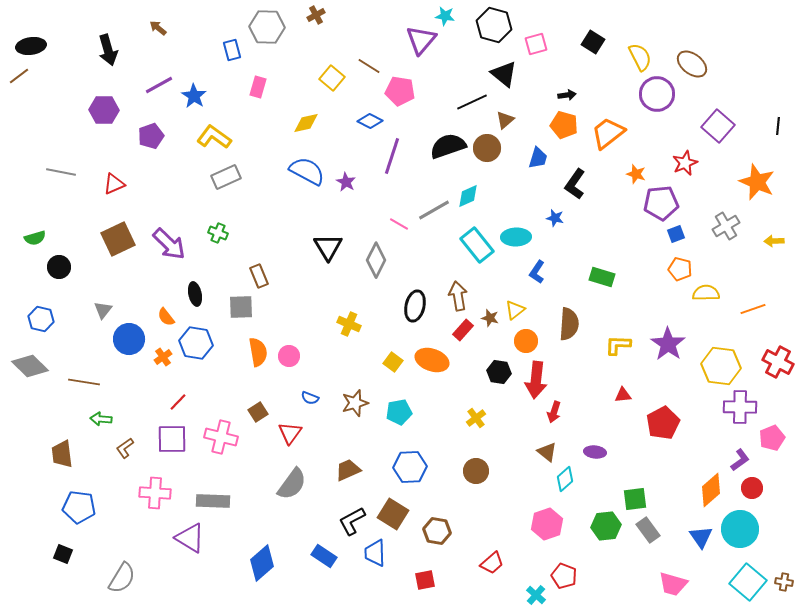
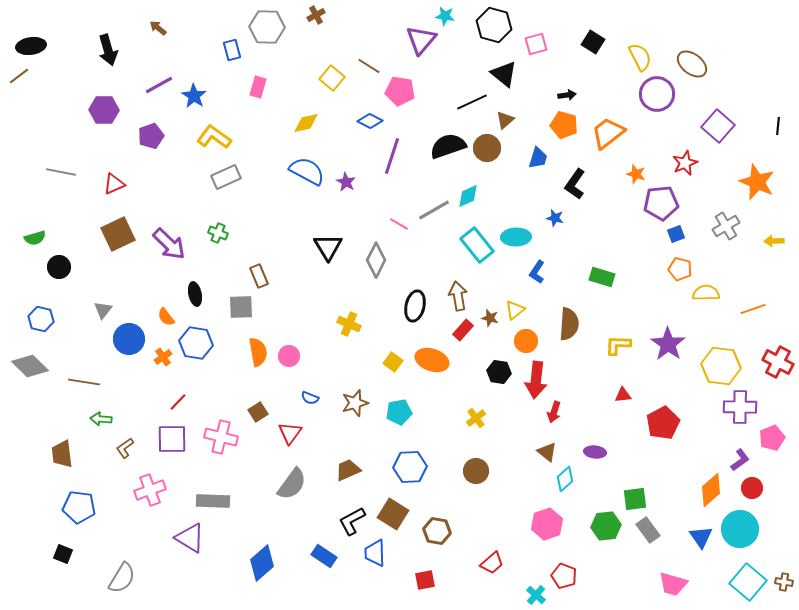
brown square at (118, 239): moved 5 px up
pink cross at (155, 493): moved 5 px left, 3 px up; rotated 24 degrees counterclockwise
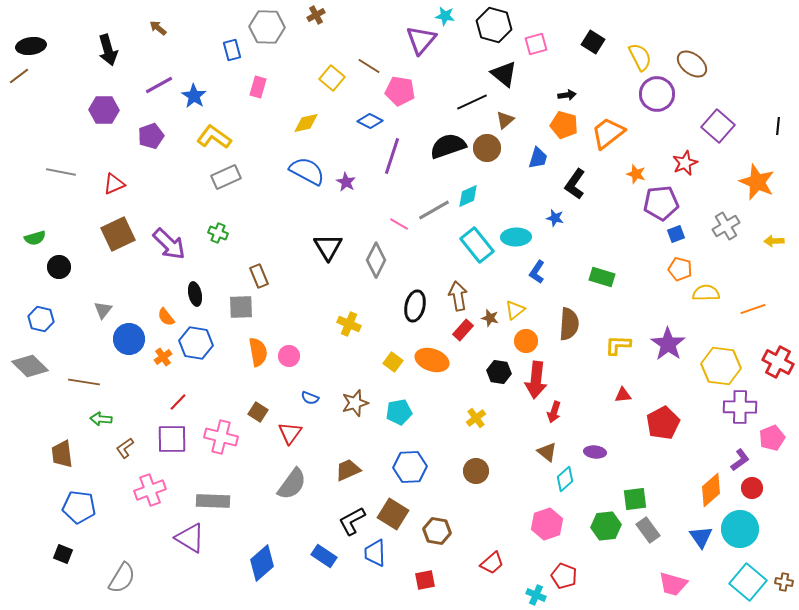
brown square at (258, 412): rotated 24 degrees counterclockwise
cyan cross at (536, 595): rotated 18 degrees counterclockwise
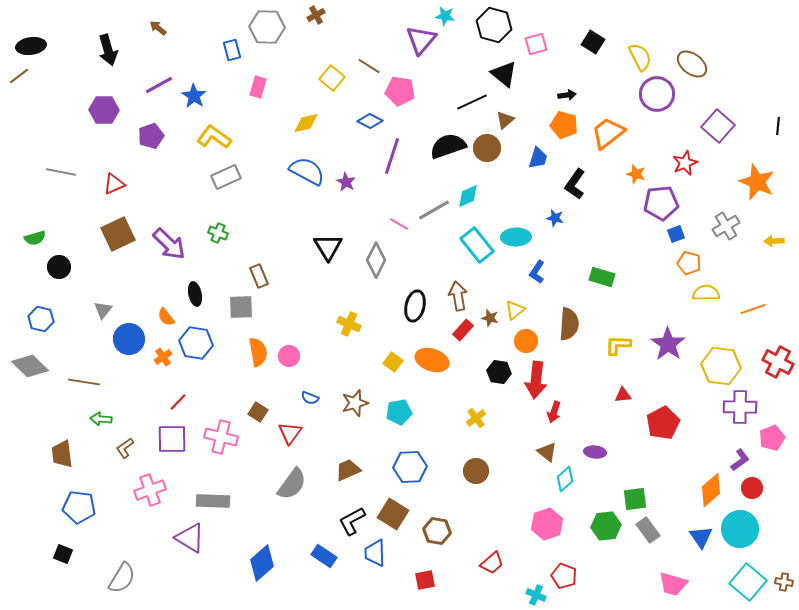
orange pentagon at (680, 269): moved 9 px right, 6 px up
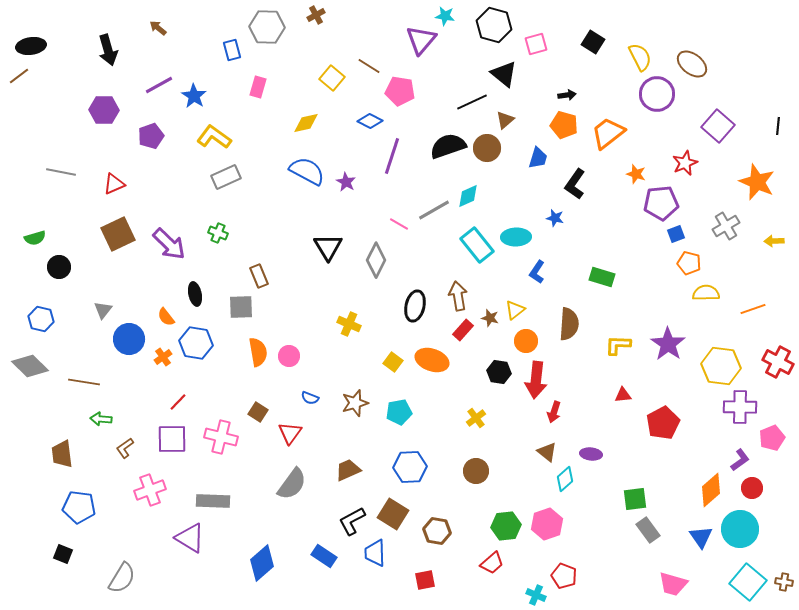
purple ellipse at (595, 452): moved 4 px left, 2 px down
green hexagon at (606, 526): moved 100 px left
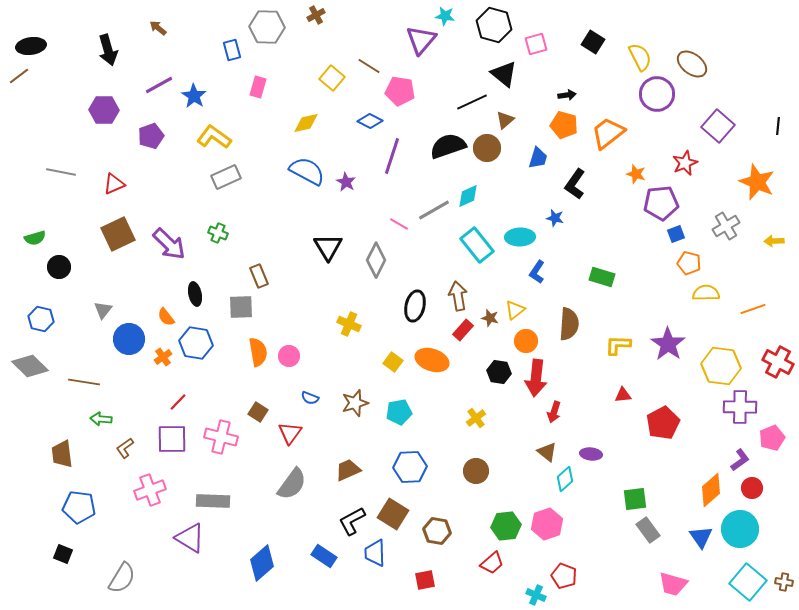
cyan ellipse at (516, 237): moved 4 px right
red arrow at (536, 380): moved 2 px up
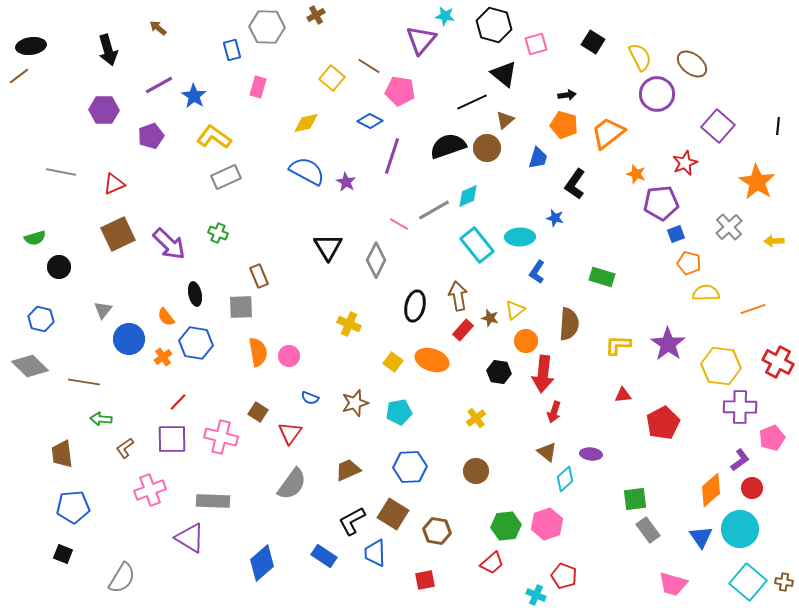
orange star at (757, 182): rotated 9 degrees clockwise
gray cross at (726, 226): moved 3 px right, 1 px down; rotated 12 degrees counterclockwise
red arrow at (536, 378): moved 7 px right, 4 px up
blue pentagon at (79, 507): moved 6 px left; rotated 12 degrees counterclockwise
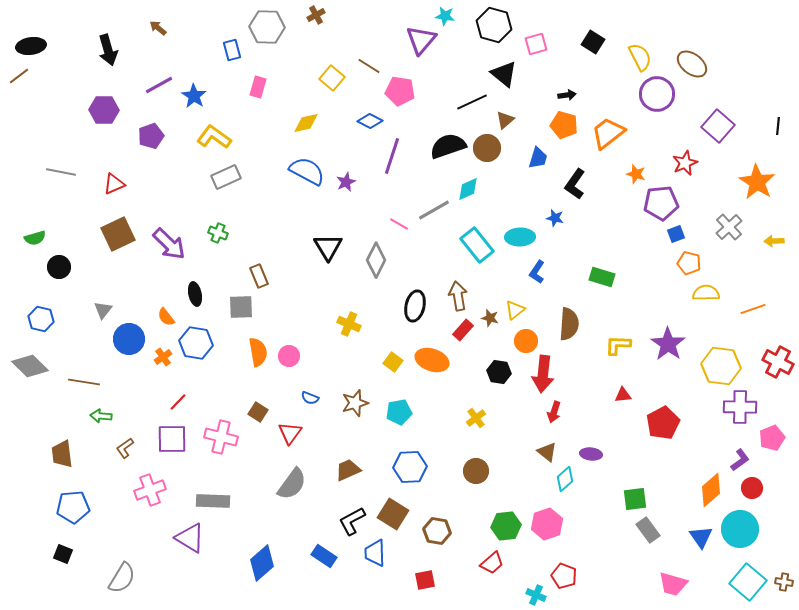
purple star at (346, 182): rotated 18 degrees clockwise
cyan diamond at (468, 196): moved 7 px up
green arrow at (101, 419): moved 3 px up
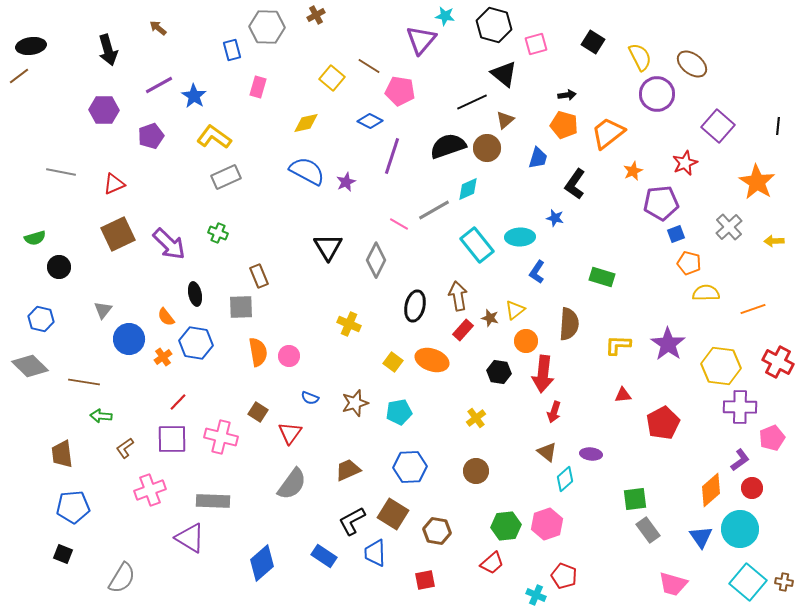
orange star at (636, 174): moved 3 px left, 3 px up; rotated 30 degrees clockwise
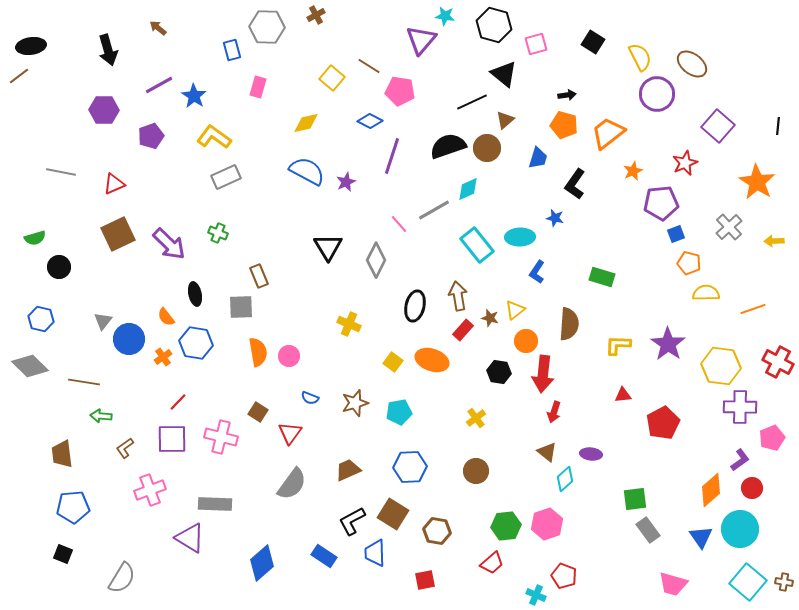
pink line at (399, 224): rotated 18 degrees clockwise
gray triangle at (103, 310): moved 11 px down
gray rectangle at (213, 501): moved 2 px right, 3 px down
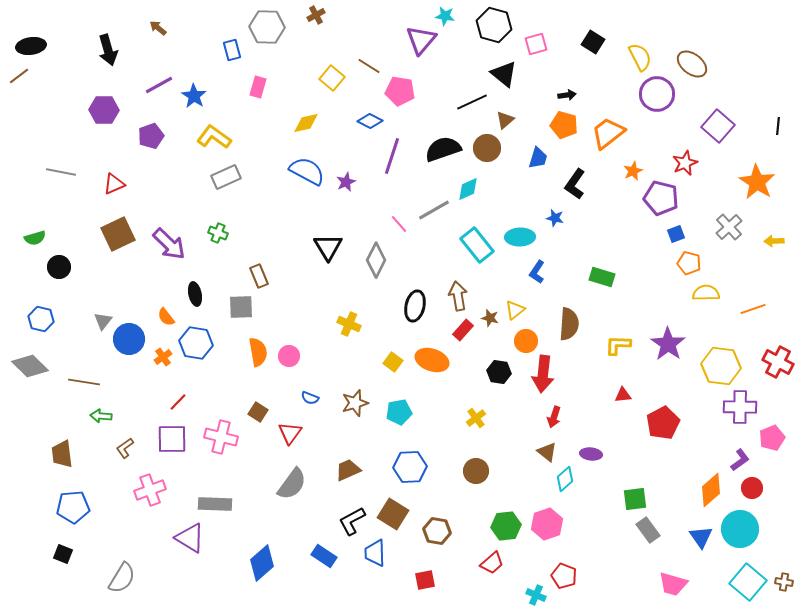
black semicircle at (448, 146): moved 5 px left, 3 px down
purple pentagon at (661, 203): moved 5 px up; rotated 20 degrees clockwise
red arrow at (554, 412): moved 5 px down
